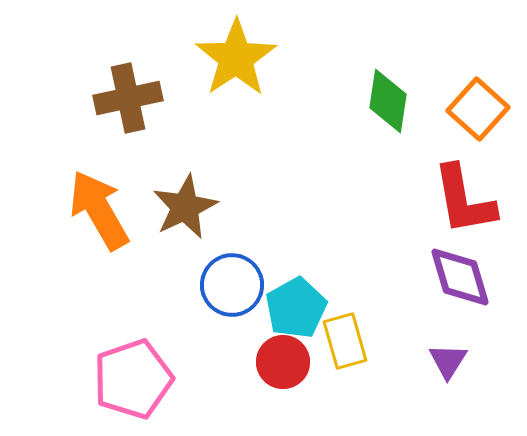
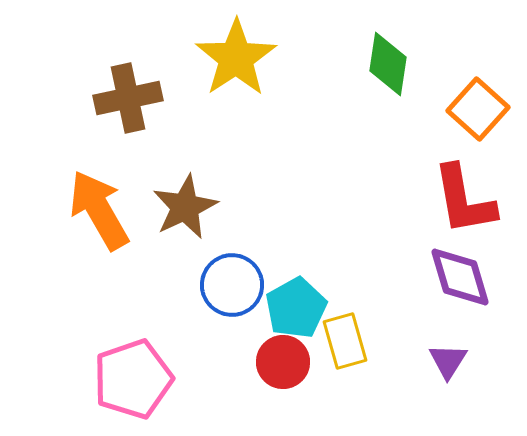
green diamond: moved 37 px up
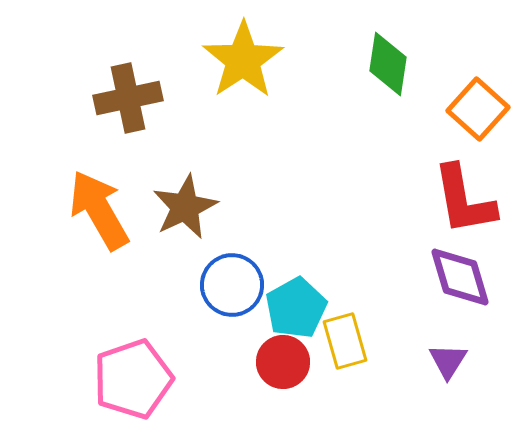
yellow star: moved 7 px right, 2 px down
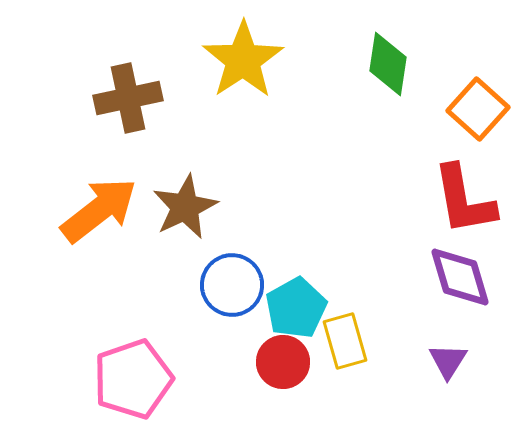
orange arrow: rotated 82 degrees clockwise
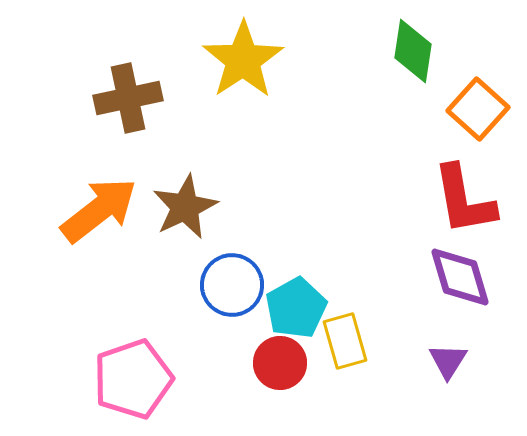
green diamond: moved 25 px right, 13 px up
red circle: moved 3 px left, 1 px down
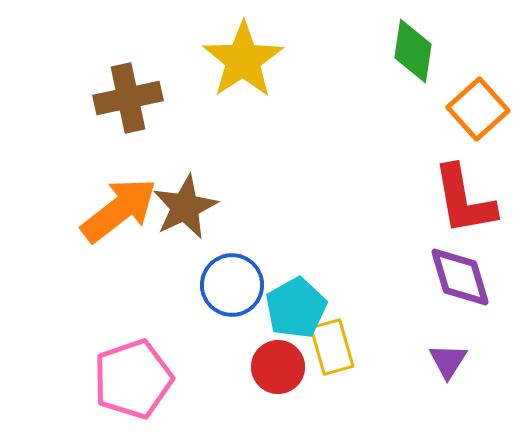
orange square: rotated 6 degrees clockwise
orange arrow: moved 20 px right
yellow rectangle: moved 13 px left, 6 px down
red circle: moved 2 px left, 4 px down
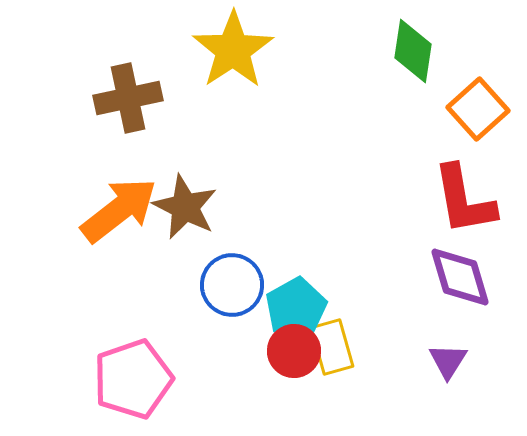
yellow star: moved 10 px left, 10 px up
brown star: rotated 20 degrees counterclockwise
red circle: moved 16 px right, 16 px up
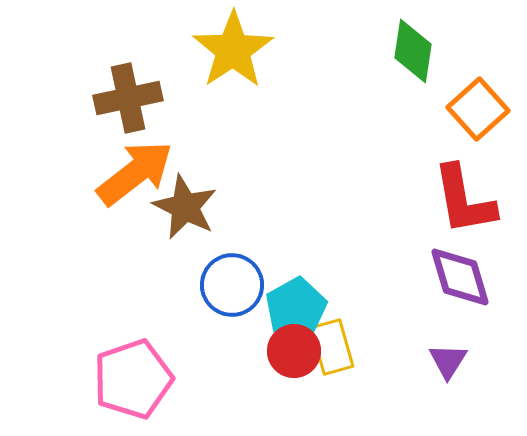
orange arrow: moved 16 px right, 37 px up
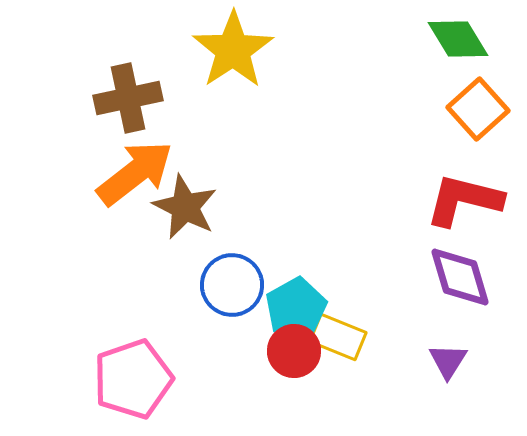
green diamond: moved 45 px right, 12 px up; rotated 40 degrees counterclockwise
red L-shape: rotated 114 degrees clockwise
yellow rectangle: moved 6 px right, 10 px up; rotated 52 degrees counterclockwise
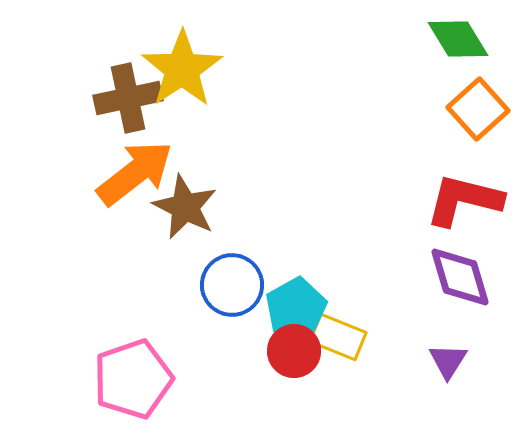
yellow star: moved 51 px left, 19 px down
